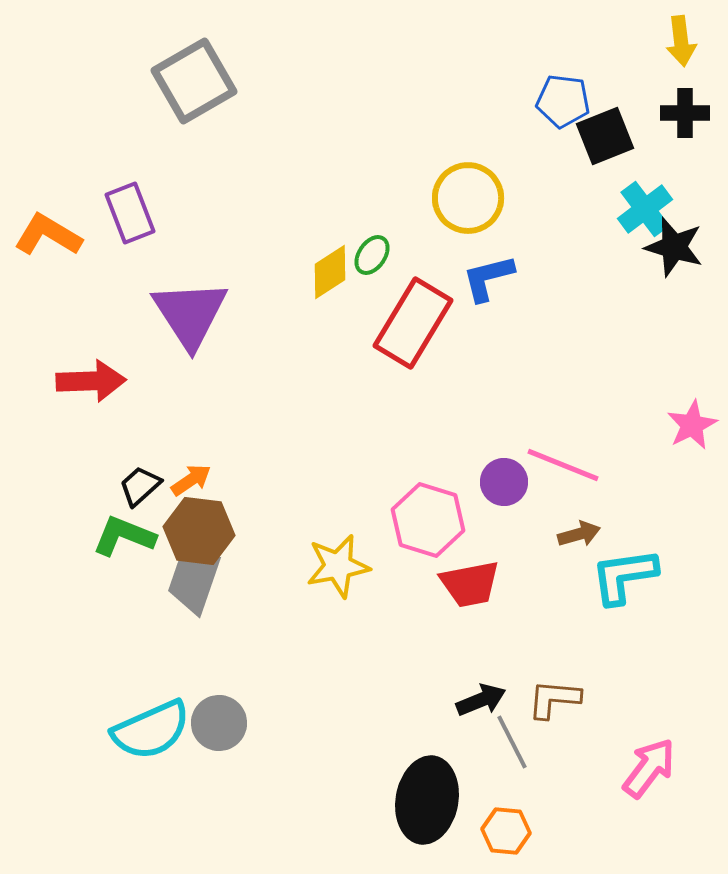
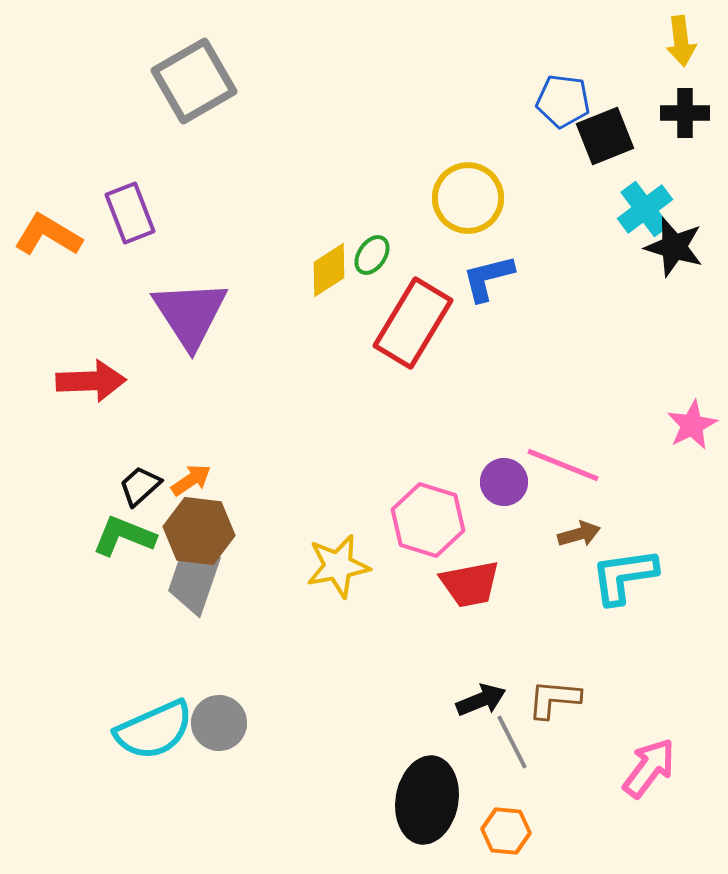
yellow diamond: moved 1 px left, 2 px up
cyan semicircle: moved 3 px right
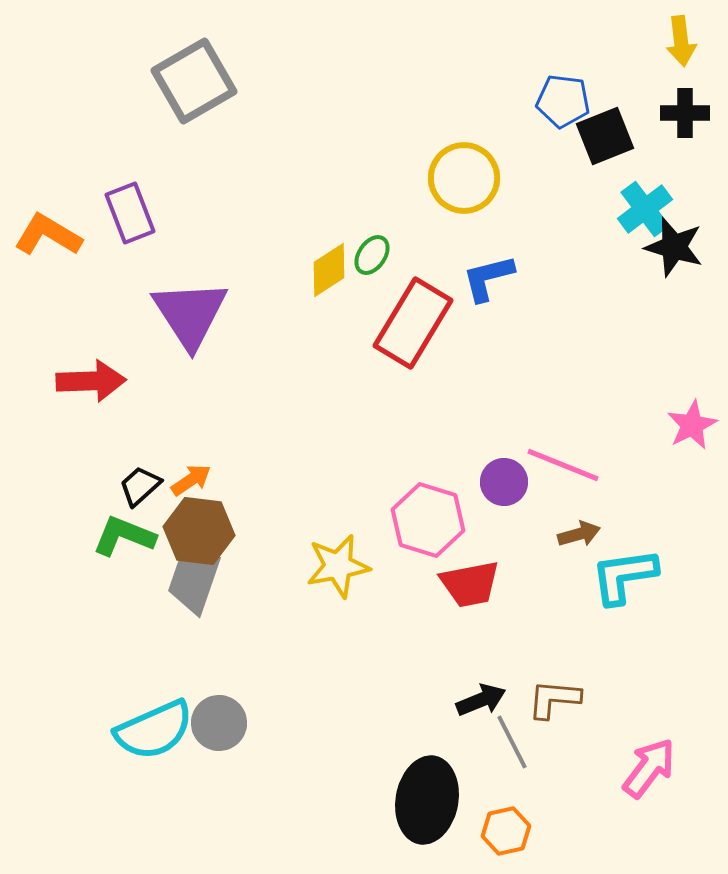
yellow circle: moved 4 px left, 20 px up
orange hexagon: rotated 18 degrees counterclockwise
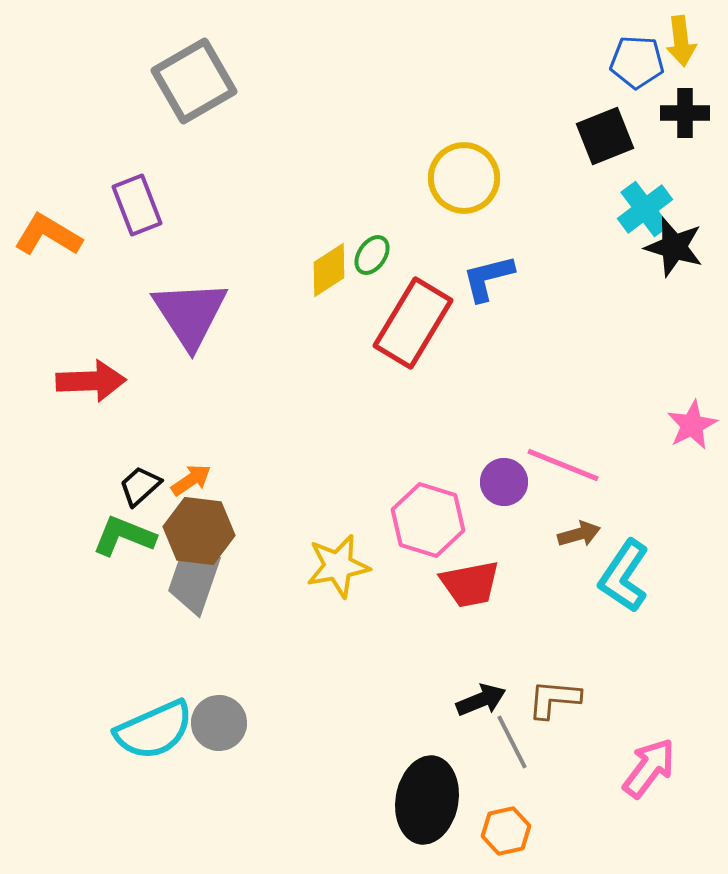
blue pentagon: moved 74 px right, 39 px up; rotated 4 degrees counterclockwise
purple rectangle: moved 7 px right, 8 px up
cyan L-shape: rotated 48 degrees counterclockwise
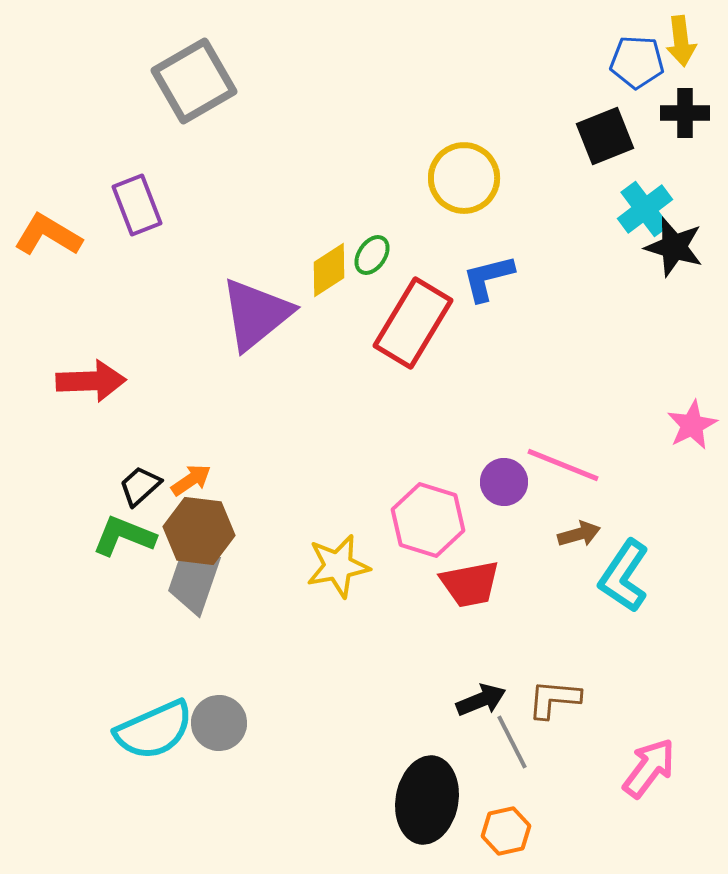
purple triangle: moved 66 px right; rotated 24 degrees clockwise
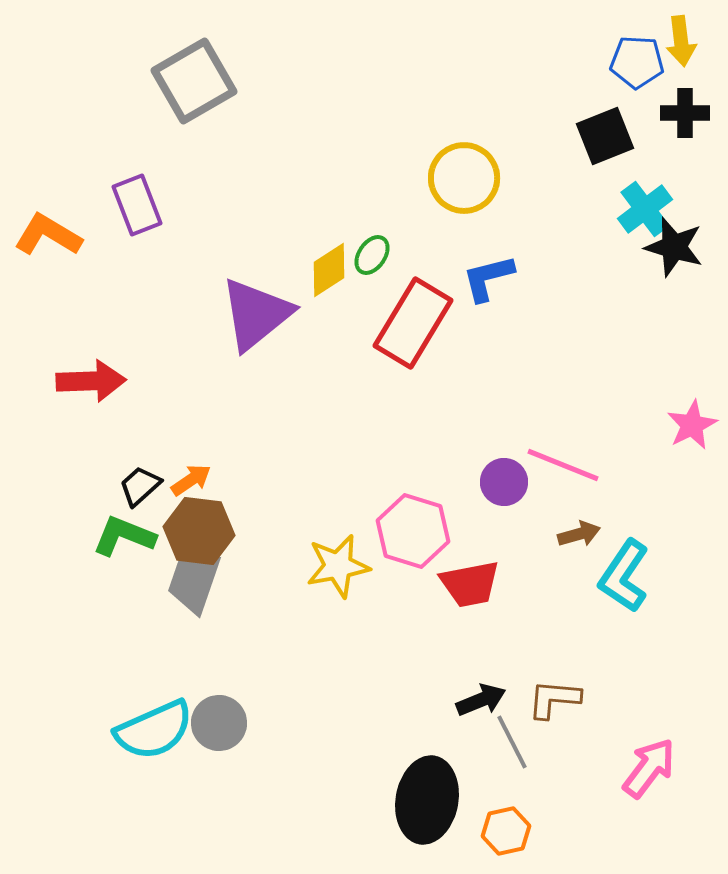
pink hexagon: moved 15 px left, 11 px down
